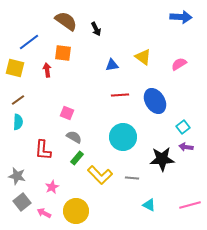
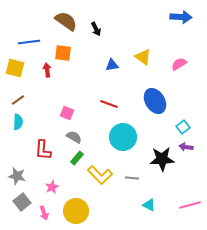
blue line: rotated 30 degrees clockwise
red line: moved 11 px left, 9 px down; rotated 24 degrees clockwise
pink arrow: rotated 136 degrees counterclockwise
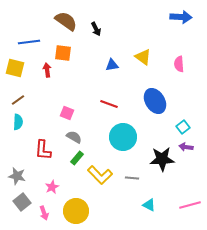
pink semicircle: rotated 63 degrees counterclockwise
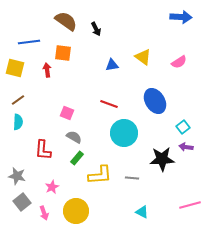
pink semicircle: moved 2 px up; rotated 119 degrees counterclockwise
cyan circle: moved 1 px right, 4 px up
yellow L-shape: rotated 50 degrees counterclockwise
cyan triangle: moved 7 px left, 7 px down
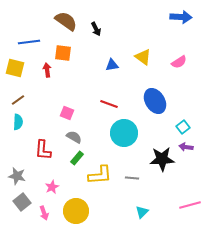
cyan triangle: rotated 48 degrees clockwise
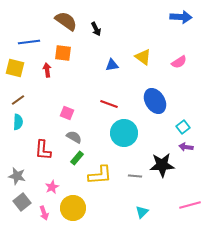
black star: moved 6 px down
gray line: moved 3 px right, 2 px up
yellow circle: moved 3 px left, 3 px up
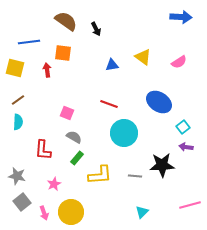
blue ellipse: moved 4 px right, 1 px down; rotated 25 degrees counterclockwise
pink star: moved 2 px right, 3 px up
yellow circle: moved 2 px left, 4 px down
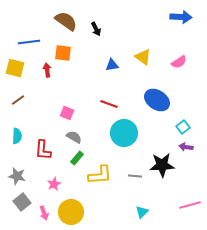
blue ellipse: moved 2 px left, 2 px up
cyan semicircle: moved 1 px left, 14 px down
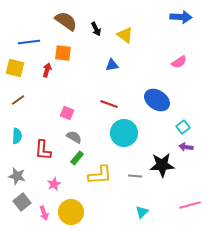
yellow triangle: moved 18 px left, 22 px up
red arrow: rotated 24 degrees clockwise
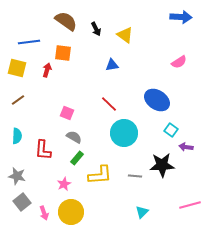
yellow square: moved 2 px right
red line: rotated 24 degrees clockwise
cyan square: moved 12 px left, 3 px down; rotated 16 degrees counterclockwise
pink star: moved 10 px right
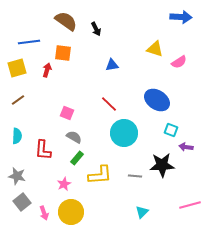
yellow triangle: moved 30 px right, 14 px down; rotated 18 degrees counterclockwise
yellow square: rotated 30 degrees counterclockwise
cyan square: rotated 16 degrees counterclockwise
